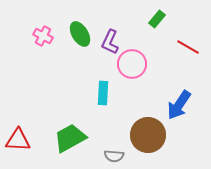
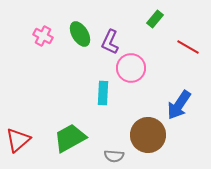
green rectangle: moved 2 px left
pink circle: moved 1 px left, 4 px down
red triangle: rotated 44 degrees counterclockwise
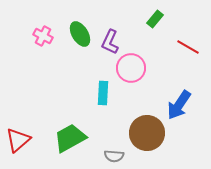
brown circle: moved 1 px left, 2 px up
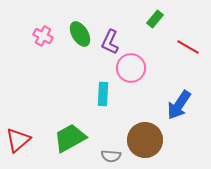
cyan rectangle: moved 1 px down
brown circle: moved 2 px left, 7 px down
gray semicircle: moved 3 px left
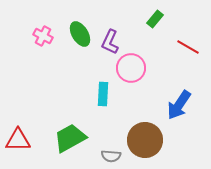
red triangle: rotated 40 degrees clockwise
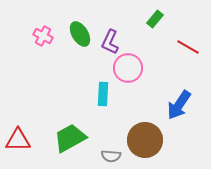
pink circle: moved 3 px left
